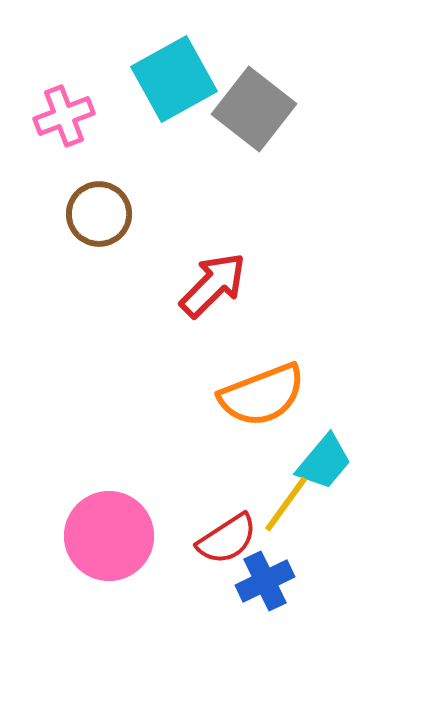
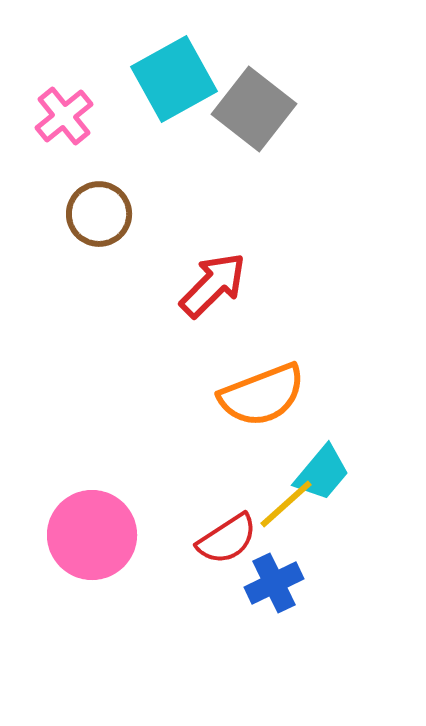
pink cross: rotated 18 degrees counterclockwise
cyan trapezoid: moved 2 px left, 11 px down
yellow line: rotated 12 degrees clockwise
pink circle: moved 17 px left, 1 px up
blue cross: moved 9 px right, 2 px down
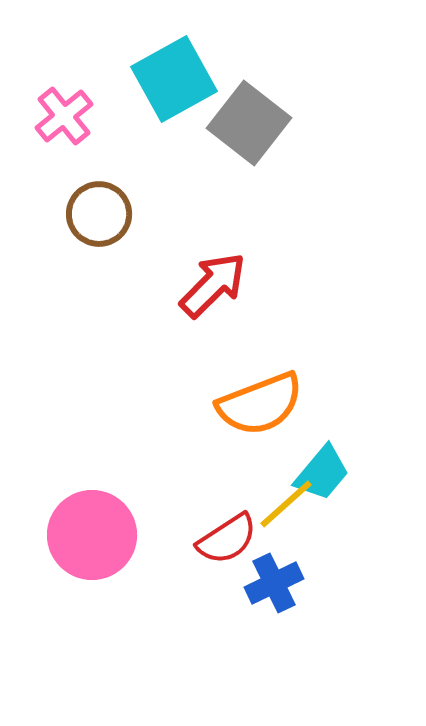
gray square: moved 5 px left, 14 px down
orange semicircle: moved 2 px left, 9 px down
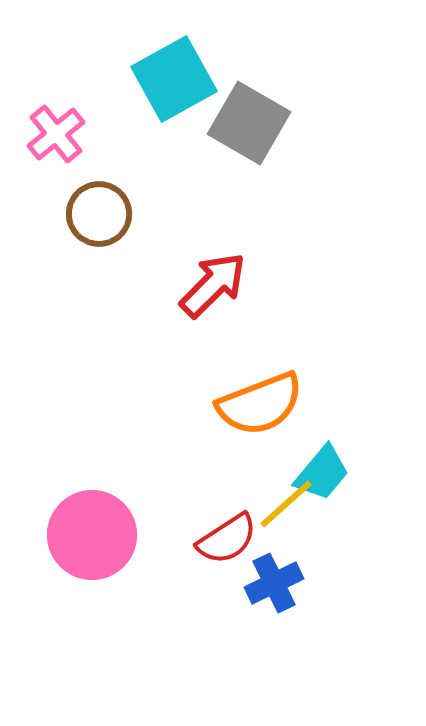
pink cross: moved 8 px left, 18 px down
gray square: rotated 8 degrees counterclockwise
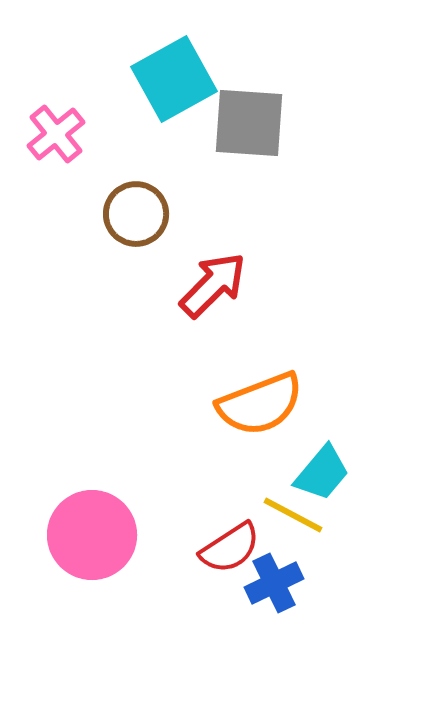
gray square: rotated 26 degrees counterclockwise
brown circle: moved 37 px right
yellow line: moved 7 px right, 11 px down; rotated 70 degrees clockwise
red semicircle: moved 3 px right, 9 px down
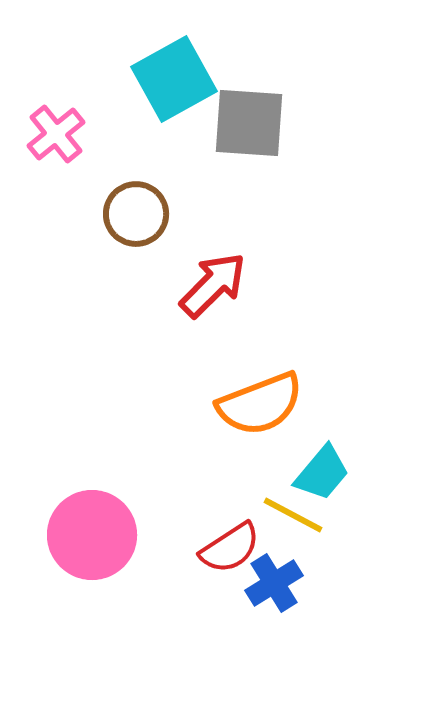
blue cross: rotated 6 degrees counterclockwise
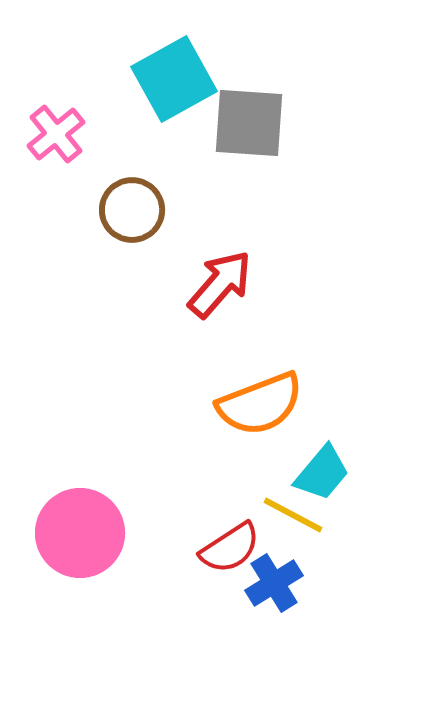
brown circle: moved 4 px left, 4 px up
red arrow: moved 7 px right, 1 px up; rotated 4 degrees counterclockwise
pink circle: moved 12 px left, 2 px up
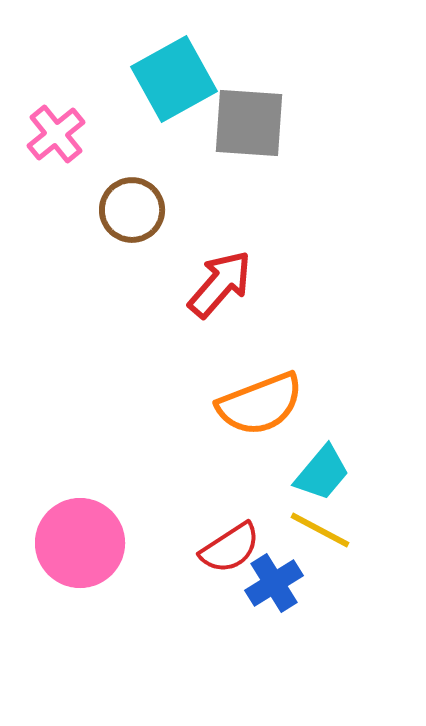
yellow line: moved 27 px right, 15 px down
pink circle: moved 10 px down
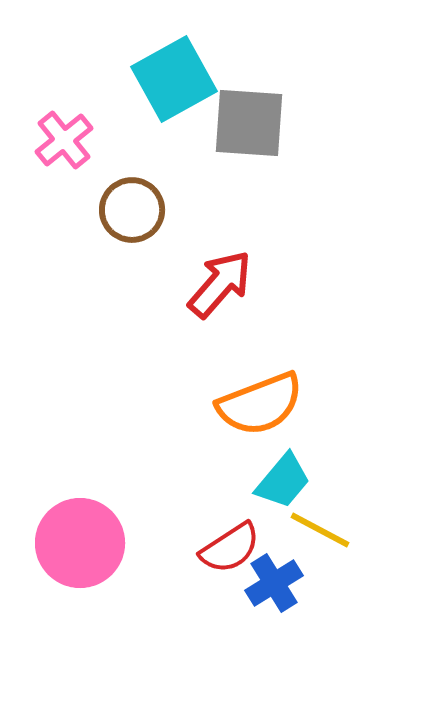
pink cross: moved 8 px right, 6 px down
cyan trapezoid: moved 39 px left, 8 px down
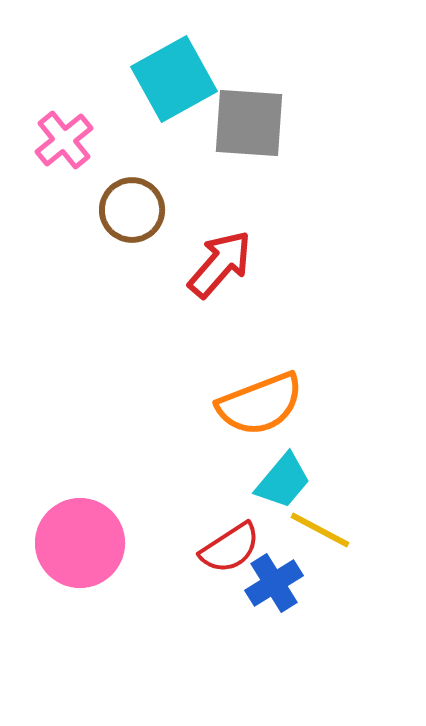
red arrow: moved 20 px up
